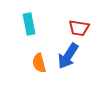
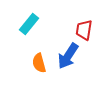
cyan rectangle: rotated 50 degrees clockwise
red trapezoid: moved 5 px right, 2 px down; rotated 90 degrees clockwise
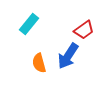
red trapezoid: rotated 135 degrees counterclockwise
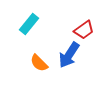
blue arrow: moved 1 px right, 1 px up
orange semicircle: rotated 30 degrees counterclockwise
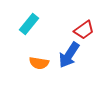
orange semicircle: rotated 36 degrees counterclockwise
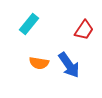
red trapezoid: rotated 20 degrees counterclockwise
blue arrow: moved 10 px down; rotated 68 degrees counterclockwise
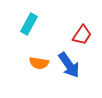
cyan rectangle: rotated 10 degrees counterclockwise
red trapezoid: moved 2 px left, 5 px down
